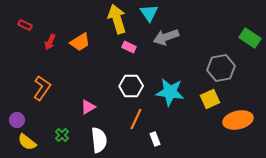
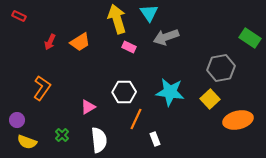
red rectangle: moved 6 px left, 9 px up
white hexagon: moved 7 px left, 6 px down
yellow square: rotated 18 degrees counterclockwise
yellow semicircle: rotated 18 degrees counterclockwise
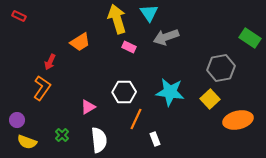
red arrow: moved 20 px down
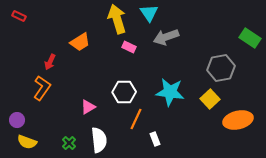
green cross: moved 7 px right, 8 px down
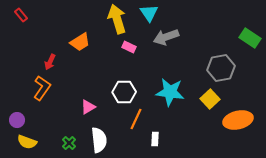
red rectangle: moved 2 px right, 1 px up; rotated 24 degrees clockwise
white rectangle: rotated 24 degrees clockwise
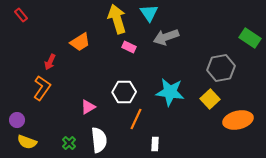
white rectangle: moved 5 px down
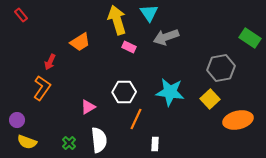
yellow arrow: moved 1 px down
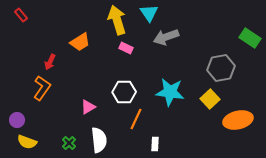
pink rectangle: moved 3 px left, 1 px down
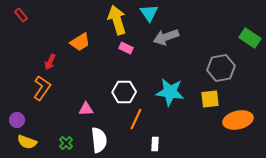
yellow square: rotated 36 degrees clockwise
pink triangle: moved 2 px left, 2 px down; rotated 28 degrees clockwise
green cross: moved 3 px left
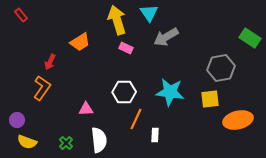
gray arrow: rotated 10 degrees counterclockwise
white rectangle: moved 9 px up
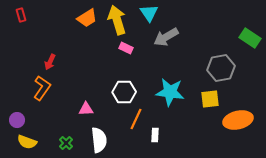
red rectangle: rotated 24 degrees clockwise
orange trapezoid: moved 7 px right, 24 px up
